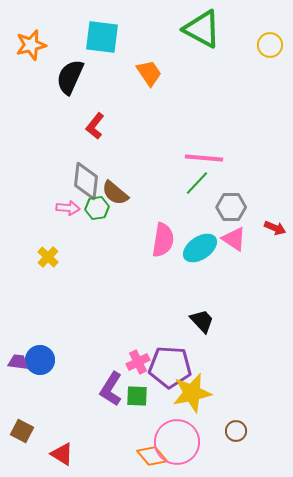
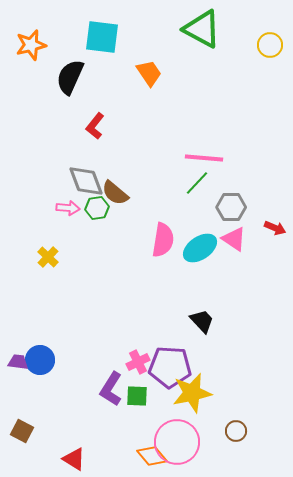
gray diamond: rotated 27 degrees counterclockwise
red triangle: moved 12 px right, 5 px down
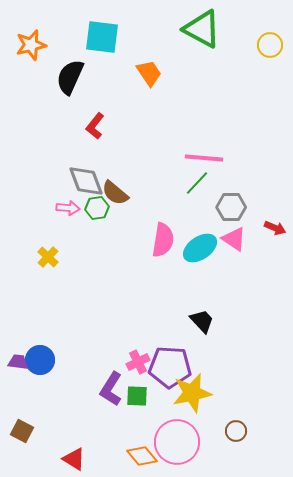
orange diamond: moved 10 px left
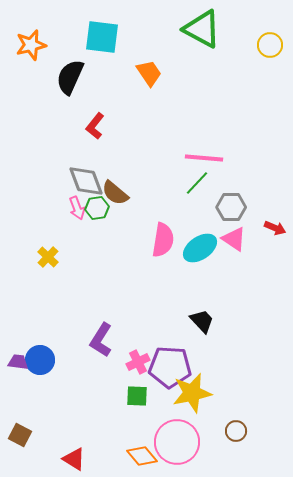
pink arrow: moved 9 px right; rotated 65 degrees clockwise
purple L-shape: moved 10 px left, 49 px up
brown square: moved 2 px left, 4 px down
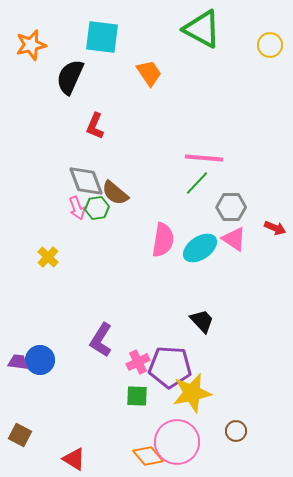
red L-shape: rotated 16 degrees counterclockwise
orange diamond: moved 6 px right
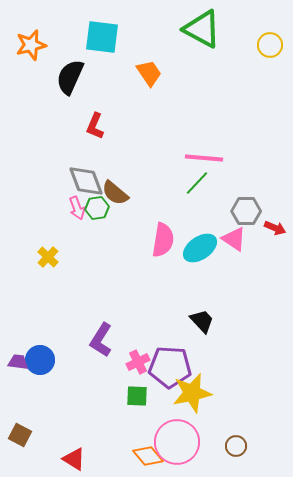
gray hexagon: moved 15 px right, 4 px down
brown circle: moved 15 px down
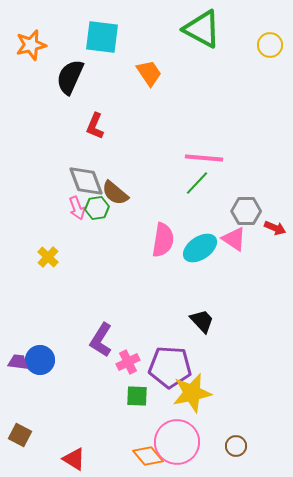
pink cross: moved 10 px left
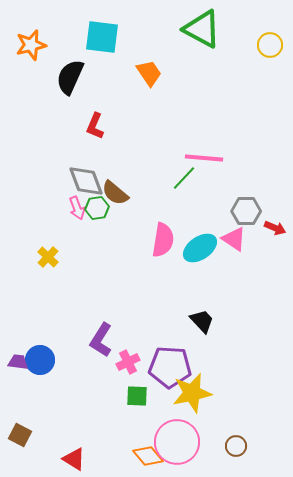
green line: moved 13 px left, 5 px up
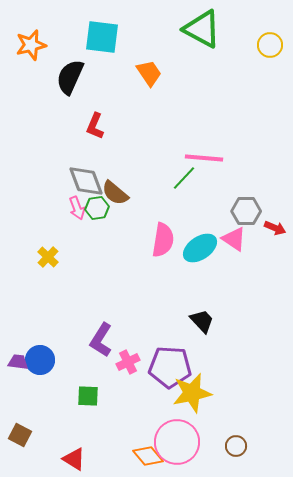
green square: moved 49 px left
